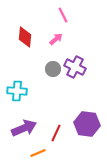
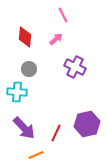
gray circle: moved 24 px left
cyan cross: moved 1 px down
purple hexagon: rotated 20 degrees counterclockwise
purple arrow: rotated 70 degrees clockwise
orange line: moved 2 px left, 2 px down
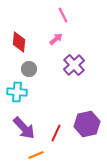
red diamond: moved 6 px left, 5 px down
purple cross: moved 1 px left, 2 px up; rotated 20 degrees clockwise
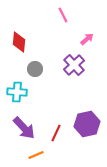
pink arrow: moved 31 px right
gray circle: moved 6 px right
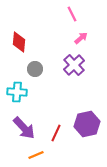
pink line: moved 9 px right, 1 px up
pink arrow: moved 6 px left, 1 px up
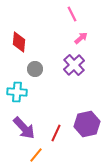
orange line: rotated 28 degrees counterclockwise
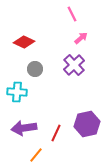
red diamond: moved 5 px right; rotated 70 degrees counterclockwise
purple arrow: rotated 125 degrees clockwise
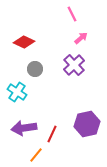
cyan cross: rotated 30 degrees clockwise
red line: moved 4 px left, 1 px down
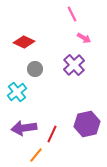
pink arrow: moved 3 px right; rotated 72 degrees clockwise
cyan cross: rotated 18 degrees clockwise
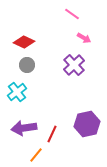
pink line: rotated 28 degrees counterclockwise
gray circle: moved 8 px left, 4 px up
